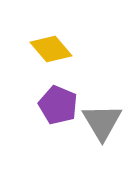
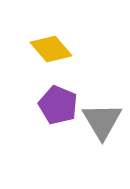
gray triangle: moved 1 px up
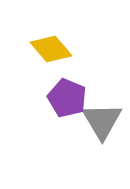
purple pentagon: moved 9 px right, 7 px up
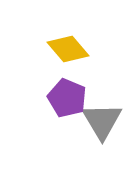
yellow diamond: moved 17 px right
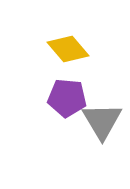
purple pentagon: rotated 18 degrees counterclockwise
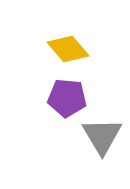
gray triangle: moved 15 px down
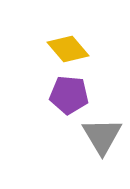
purple pentagon: moved 2 px right, 3 px up
